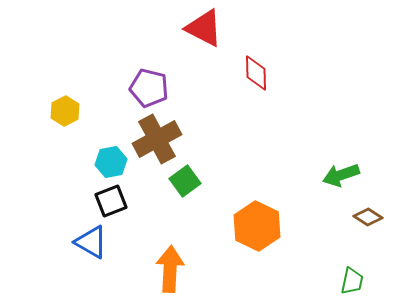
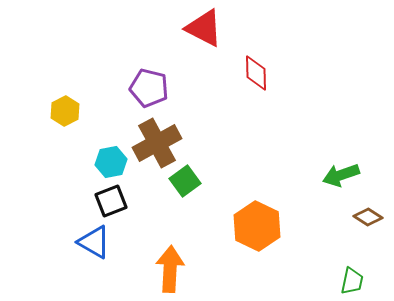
brown cross: moved 4 px down
blue triangle: moved 3 px right
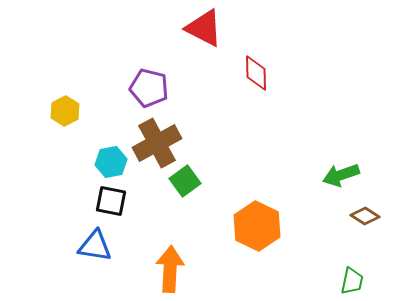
black square: rotated 32 degrees clockwise
brown diamond: moved 3 px left, 1 px up
blue triangle: moved 1 px right, 4 px down; rotated 21 degrees counterclockwise
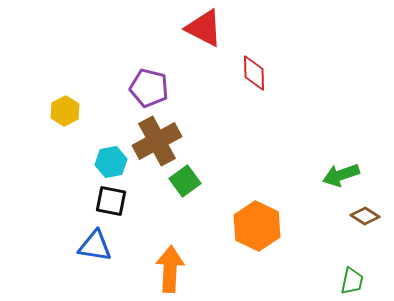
red diamond: moved 2 px left
brown cross: moved 2 px up
